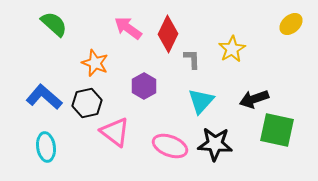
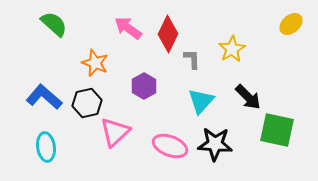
black arrow: moved 6 px left, 2 px up; rotated 116 degrees counterclockwise
pink triangle: rotated 40 degrees clockwise
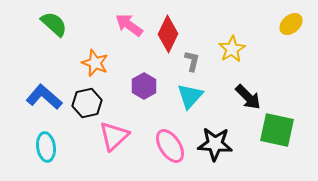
pink arrow: moved 1 px right, 3 px up
gray L-shape: moved 2 px down; rotated 15 degrees clockwise
cyan triangle: moved 11 px left, 5 px up
pink triangle: moved 1 px left, 4 px down
pink ellipse: rotated 36 degrees clockwise
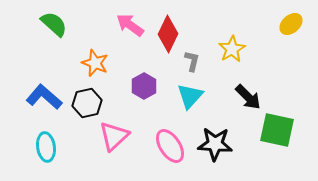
pink arrow: moved 1 px right
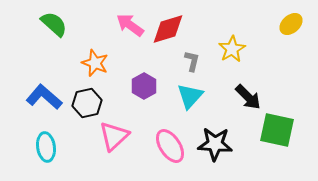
red diamond: moved 5 px up; rotated 48 degrees clockwise
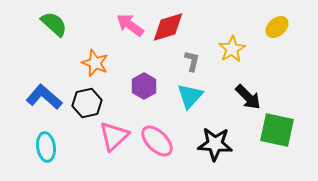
yellow ellipse: moved 14 px left, 3 px down
red diamond: moved 2 px up
pink ellipse: moved 13 px left, 5 px up; rotated 12 degrees counterclockwise
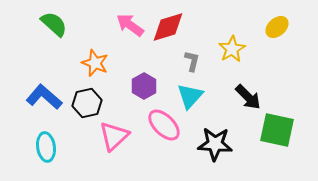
pink ellipse: moved 7 px right, 16 px up
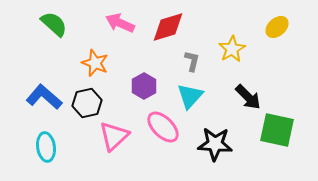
pink arrow: moved 10 px left, 2 px up; rotated 12 degrees counterclockwise
pink ellipse: moved 1 px left, 2 px down
